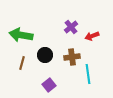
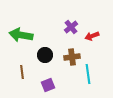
brown line: moved 9 px down; rotated 24 degrees counterclockwise
purple square: moved 1 px left; rotated 16 degrees clockwise
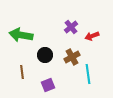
brown cross: rotated 21 degrees counterclockwise
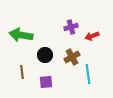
purple cross: rotated 24 degrees clockwise
purple square: moved 2 px left, 3 px up; rotated 16 degrees clockwise
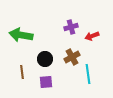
black circle: moved 4 px down
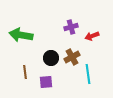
black circle: moved 6 px right, 1 px up
brown line: moved 3 px right
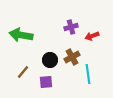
black circle: moved 1 px left, 2 px down
brown line: moved 2 px left; rotated 48 degrees clockwise
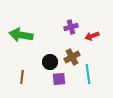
black circle: moved 2 px down
brown line: moved 1 px left, 5 px down; rotated 32 degrees counterclockwise
purple square: moved 13 px right, 3 px up
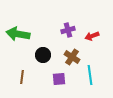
purple cross: moved 3 px left, 3 px down
green arrow: moved 3 px left, 1 px up
brown cross: rotated 28 degrees counterclockwise
black circle: moved 7 px left, 7 px up
cyan line: moved 2 px right, 1 px down
